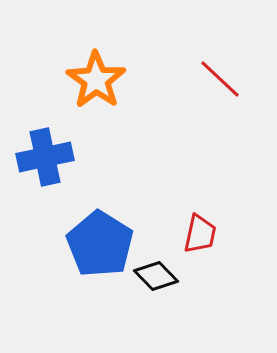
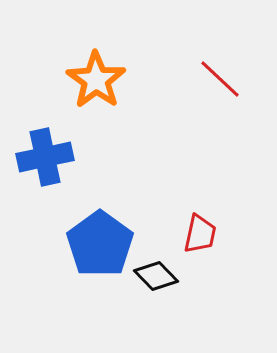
blue pentagon: rotated 4 degrees clockwise
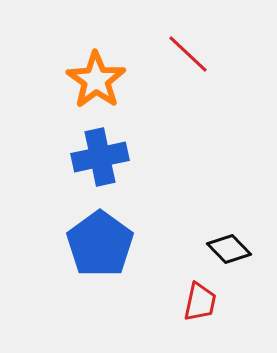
red line: moved 32 px left, 25 px up
blue cross: moved 55 px right
red trapezoid: moved 68 px down
black diamond: moved 73 px right, 27 px up
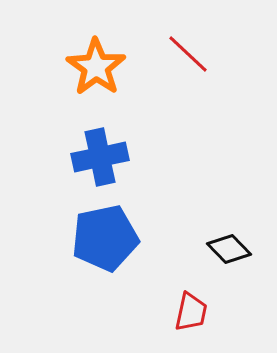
orange star: moved 13 px up
blue pentagon: moved 5 px right, 6 px up; rotated 24 degrees clockwise
red trapezoid: moved 9 px left, 10 px down
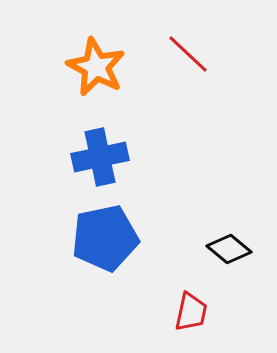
orange star: rotated 8 degrees counterclockwise
black diamond: rotated 6 degrees counterclockwise
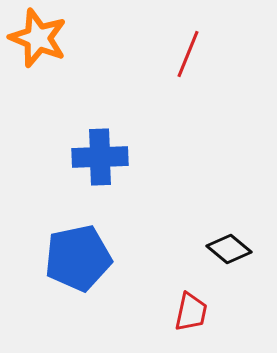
red line: rotated 69 degrees clockwise
orange star: moved 58 px left, 29 px up; rotated 6 degrees counterclockwise
blue cross: rotated 10 degrees clockwise
blue pentagon: moved 27 px left, 20 px down
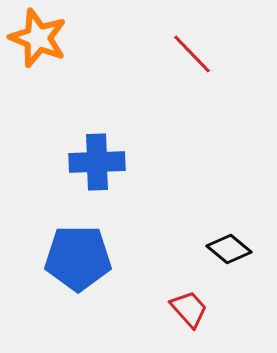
red line: moved 4 px right; rotated 66 degrees counterclockwise
blue cross: moved 3 px left, 5 px down
blue pentagon: rotated 12 degrees clockwise
red trapezoid: moved 2 px left, 3 px up; rotated 54 degrees counterclockwise
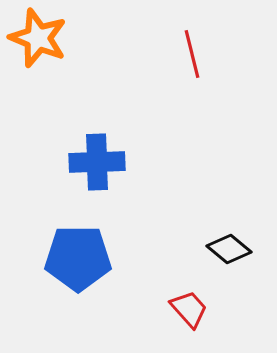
red line: rotated 30 degrees clockwise
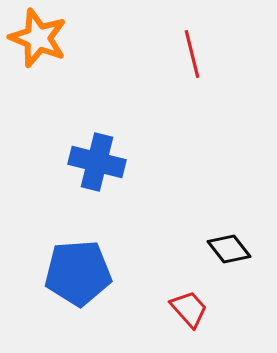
blue cross: rotated 16 degrees clockwise
black diamond: rotated 12 degrees clockwise
blue pentagon: moved 15 px down; rotated 4 degrees counterclockwise
